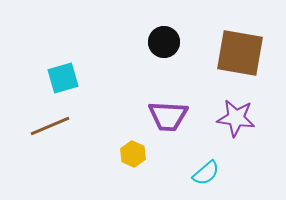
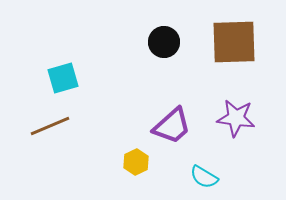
brown square: moved 6 px left, 11 px up; rotated 12 degrees counterclockwise
purple trapezoid: moved 4 px right, 10 px down; rotated 45 degrees counterclockwise
yellow hexagon: moved 3 px right, 8 px down; rotated 10 degrees clockwise
cyan semicircle: moved 2 px left, 4 px down; rotated 72 degrees clockwise
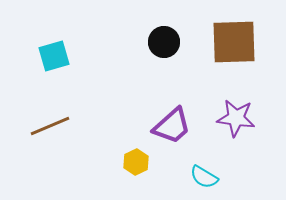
cyan square: moved 9 px left, 22 px up
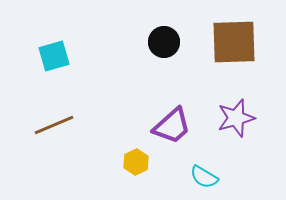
purple star: rotated 24 degrees counterclockwise
brown line: moved 4 px right, 1 px up
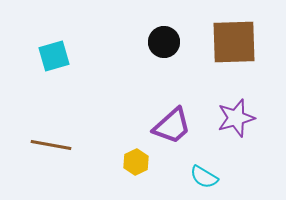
brown line: moved 3 px left, 20 px down; rotated 33 degrees clockwise
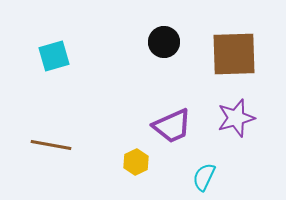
brown square: moved 12 px down
purple trapezoid: rotated 18 degrees clockwise
cyan semicircle: rotated 84 degrees clockwise
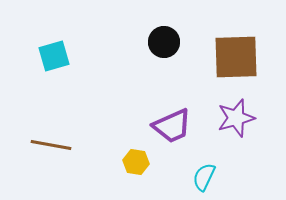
brown square: moved 2 px right, 3 px down
yellow hexagon: rotated 25 degrees counterclockwise
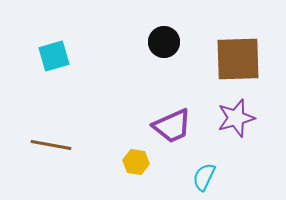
brown square: moved 2 px right, 2 px down
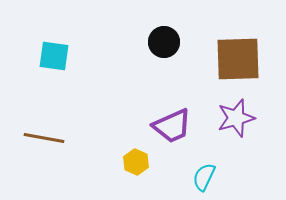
cyan square: rotated 24 degrees clockwise
brown line: moved 7 px left, 7 px up
yellow hexagon: rotated 15 degrees clockwise
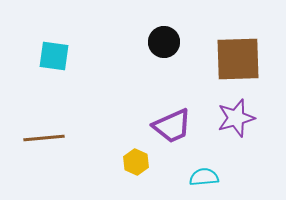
brown line: rotated 15 degrees counterclockwise
cyan semicircle: rotated 60 degrees clockwise
